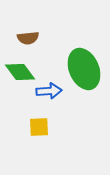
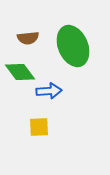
green ellipse: moved 11 px left, 23 px up
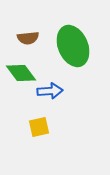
green diamond: moved 1 px right, 1 px down
blue arrow: moved 1 px right
yellow square: rotated 10 degrees counterclockwise
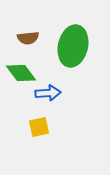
green ellipse: rotated 36 degrees clockwise
blue arrow: moved 2 px left, 2 px down
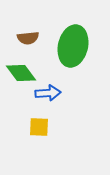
yellow square: rotated 15 degrees clockwise
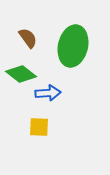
brown semicircle: rotated 120 degrees counterclockwise
green diamond: moved 1 px down; rotated 16 degrees counterclockwise
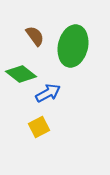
brown semicircle: moved 7 px right, 2 px up
blue arrow: rotated 25 degrees counterclockwise
yellow square: rotated 30 degrees counterclockwise
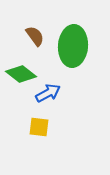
green ellipse: rotated 9 degrees counterclockwise
yellow square: rotated 35 degrees clockwise
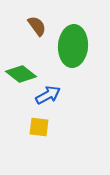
brown semicircle: moved 2 px right, 10 px up
blue arrow: moved 2 px down
